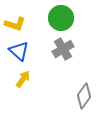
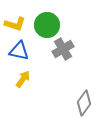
green circle: moved 14 px left, 7 px down
blue triangle: rotated 30 degrees counterclockwise
gray diamond: moved 7 px down
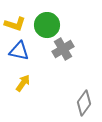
yellow arrow: moved 4 px down
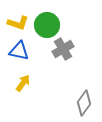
yellow L-shape: moved 3 px right, 1 px up
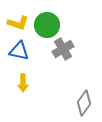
yellow arrow: rotated 144 degrees clockwise
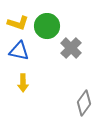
green circle: moved 1 px down
gray cross: moved 8 px right, 1 px up; rotated 15 degrees counterclockwise
